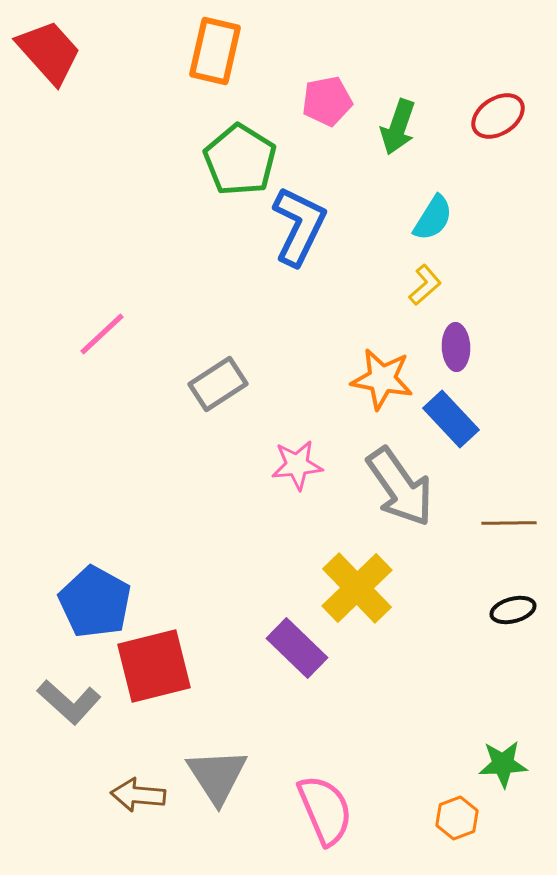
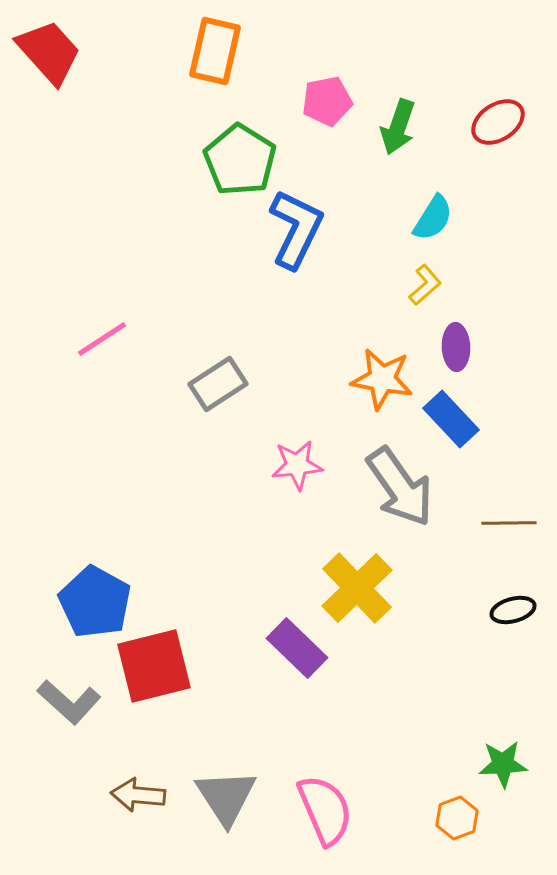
red ellipse: moved 6 px down
blue L-shape: moved 3 px left, 3 px down
pink line: moved 5 px down; rotated 10 degrees clockwise
gray triangle: moved 9 px right, 21 px down
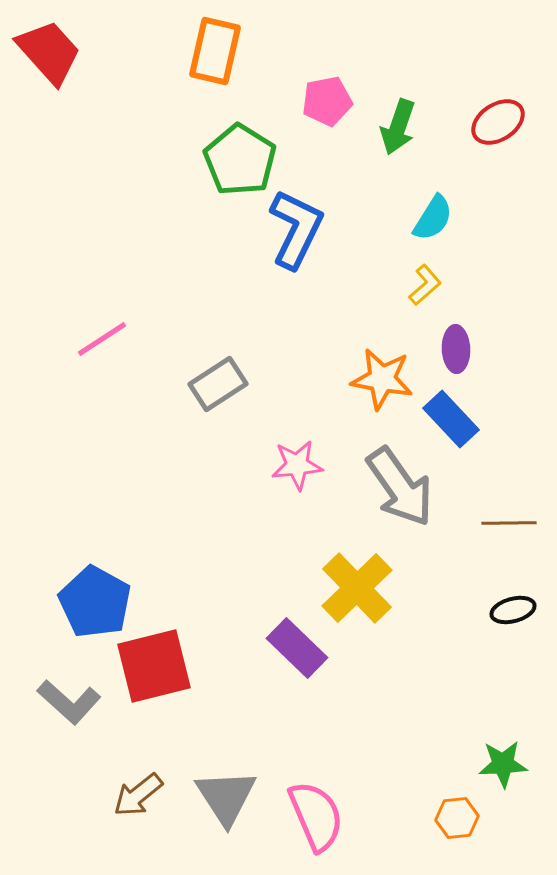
purple ellipse: moved 2 px down
brown arrow: rotated 44 degrees counterclockwise
pink semicircle: moved 9 px left, 6 px down
orange hexagon: rotated 15 degrees clockwise
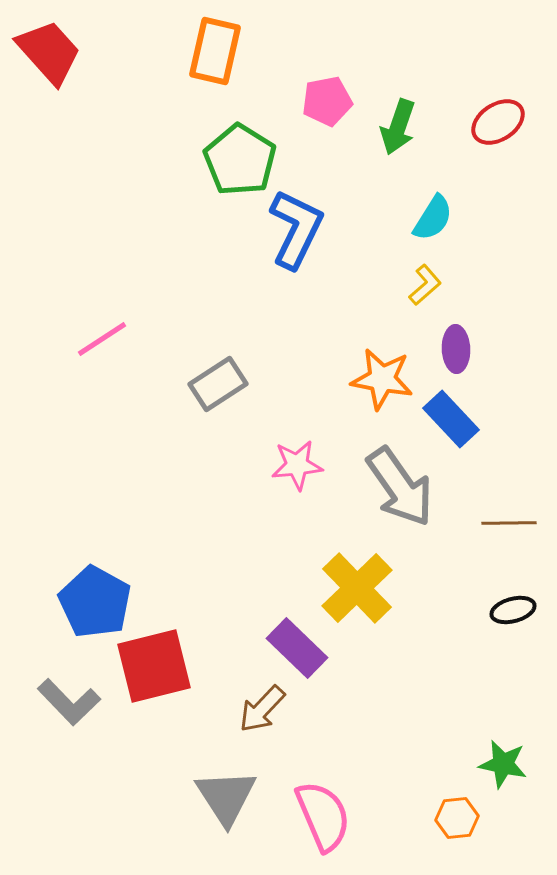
gray L-shape: rotated 4 degrees clockwise
green star: rotated 15 degrees clockwise
brown arrow: moved 124 px right, 86 px up; rotated 8 degrees counterclockwise
pink semicircle: moved 7 px right
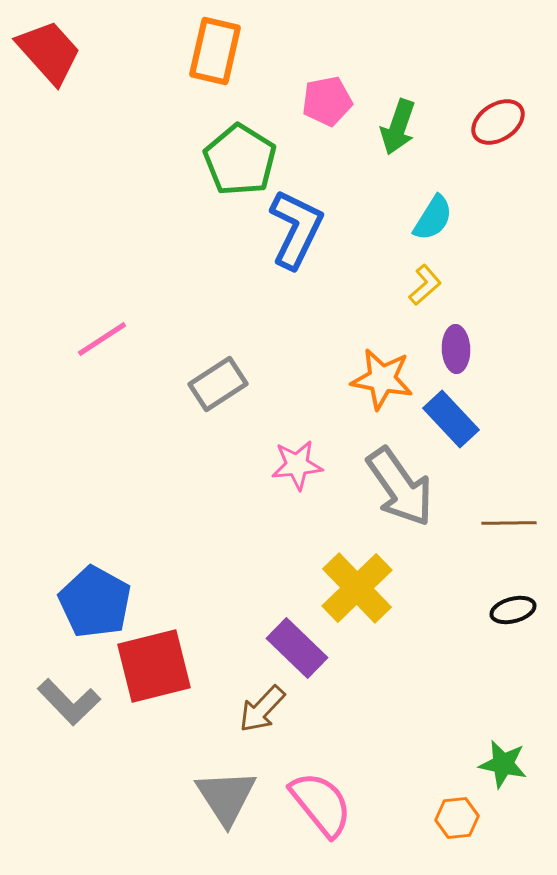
pink semicircle: moved 2 px left, 12 px up; rotated 16 degrees counterclockwise
